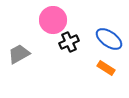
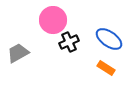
gray trapezoid: moved 1 px left, 1 px up
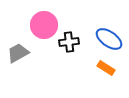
pink circle: moved 9 px left, 5 px down
black cross: rotated 18 degrees clockwise
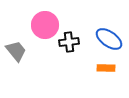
pink circle: moved 1 px right
gray trapezoid: moved 2 px left, 2 px up; rotated 80 degrees clockwise
orange rectangle: rotated 30 degrees counterclockwise
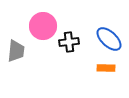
pink circle: moved 2 px left, 1 px down
blue ellipse: rotated 8 degrees clockwise
gray trapezoid: rotated 45 degrees clockwise
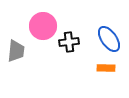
blue ellipse: rotated 12 degrees clockwise
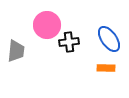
pink circle: moved 4 px right, 1 px up
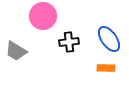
pink circle: moved 4 px left, 9 px up
gray trapezoid: rotated 115 degrees clockwise
